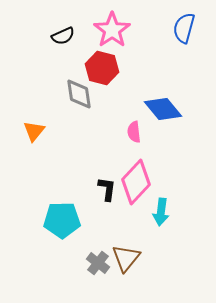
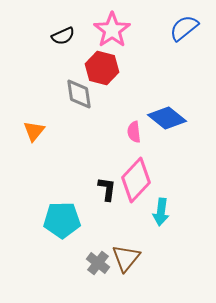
blue semicircle: rotated 36 degrees clockwise
blue diamond: moved 4 px right, 9 px down; rotated 12 degrees counterclockwise
pink diamond: moved 2 px up
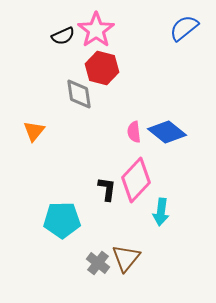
pink star: moved 16 px left
blue diamond: moved 14 px down
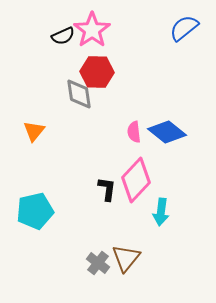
pink star: moved 4 px left
red hexagon: moved 5 px left, 4 px down; rotated 12 degrees counterclockwise
cyan pentagon: moved 27 px left, 9 px up; rotated 12 degrees counterclockwise
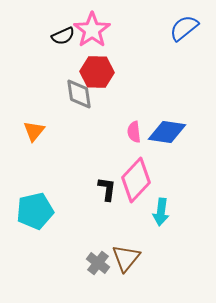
blue diamond: rotated 30 degrees counterclockwise
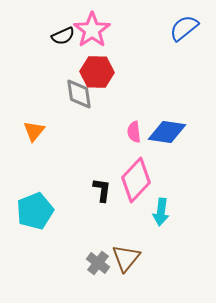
black L-shape: moved 5 px left, 1 px down
cyan pentagon: rotated 9 degrees counterclockwise
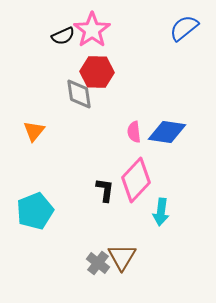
black L-shape: moved 3 px right
brown triangle: moved 4 px left, 1 px up; rotated 8 degrees counterclockwise
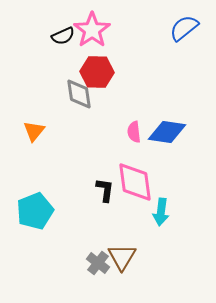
pink diamond: moved 1 px left, 2 px down; rotated 51 degrees counterclockwise
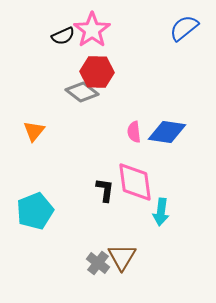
gray diamond: moved 3 px right, 2 px up; rotated 44 degrees counterclockwise
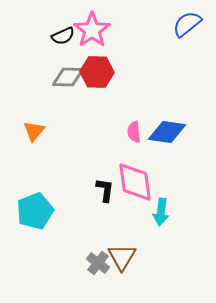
blue semicircle: moved 3 px right, 4 px up
gray diamond: moved 14 px left, 15 px up; rotated 36 degrees counterclockwise
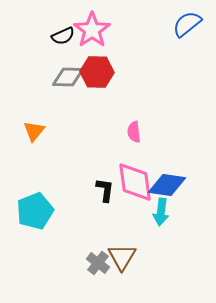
blue diamond: moved 53 px down
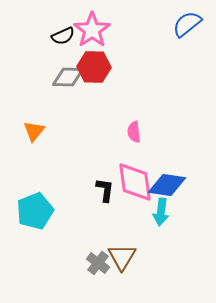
red hexagon: moved 3 px left, 5 px up
